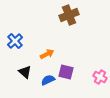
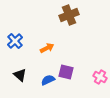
orange arrow: moved 6 px up
black triangle: moved 5 px left, 3 px down
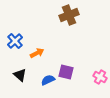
orange arrow: moved 10 px left, 5 px down
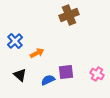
purple square: rotated 21 degrees counterclockwise
pink cross: moved 3 px left, 3 px up
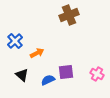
black triangle: moved 2 px right
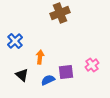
brown cross: moved 9 px left, 2 px up
orange arrow: moved 3 px right, 4 px down; rotated 56 degrees counterclockwise
pink cross: moved 5 px left, 9 px up; rotated 24 degrees clockwise
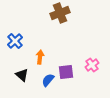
blue semicircle: rotated 24 degrees counterclockwise
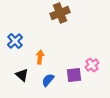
purple square: moved 8 px right, 3 px down
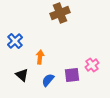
purple square: moved 2 px left
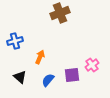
blue cross: rotated 28 degrees clockwise
orange arrow: rotated 16 degrees clockwise
black triangle: moved 2 px left, 2 px down
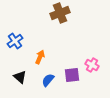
blue cross: rotated 21 degrees counterclockwise
pink cross: rotated 24 degrees counterclockwise
